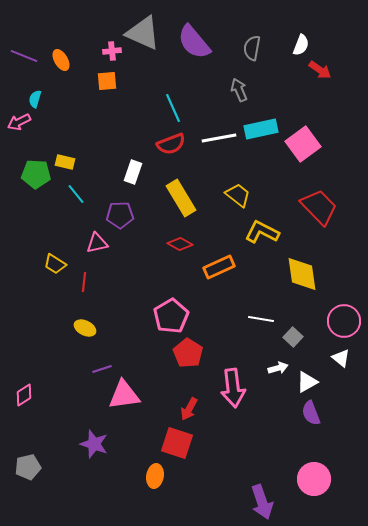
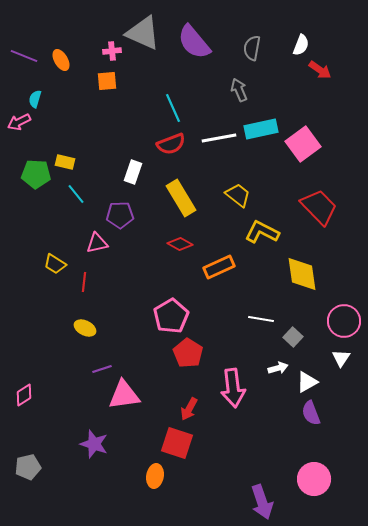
white triangle at (341, 358): rotated 24 degrees clockwise
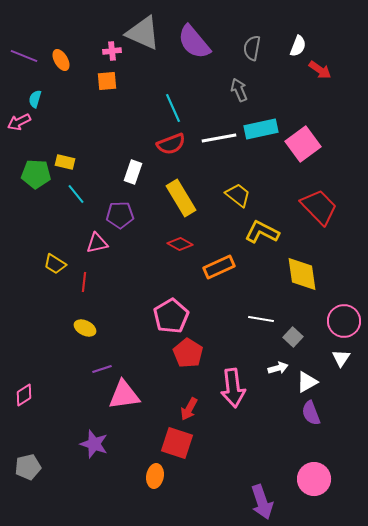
white semicircle at (301, 45): moved 3 px left, 1 px down
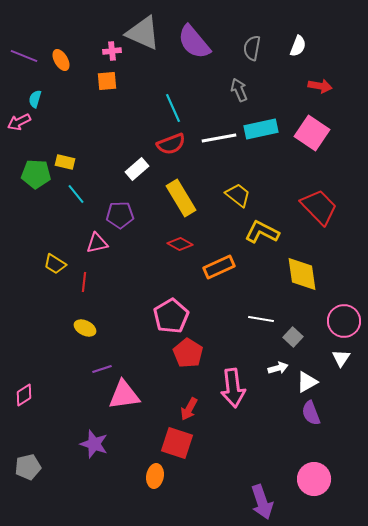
red arrow at (320, 70): moved 16 px down; rotated 25 degrees counterclockwise
pink square at (303, 144): moved 9 px right, 11 px up; rotated 20 degrees counterclockwise
white rectangle at (133, 172): moved 4 px right, 3 px up; rotated 30 degrees clockwise
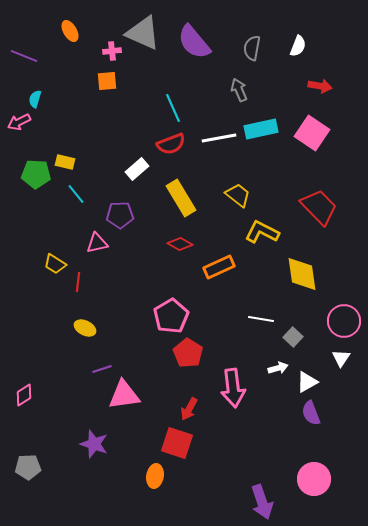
orange ellipse at (61, 60): moved 9 px right, 29 px up
red line at (84, 282): moved 6 px left
gray pentagon at (28, 467): rotated 10 degrees clockwise
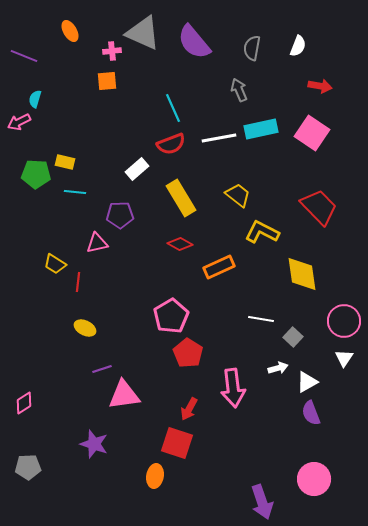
cyan line at (76, 194): moved 1 px left, 2 px up; rotated 45 degrees counterclockwise
white triangle at (341, 358): moved 3 px right
pink diamond at (24, 395): moved 8 px down
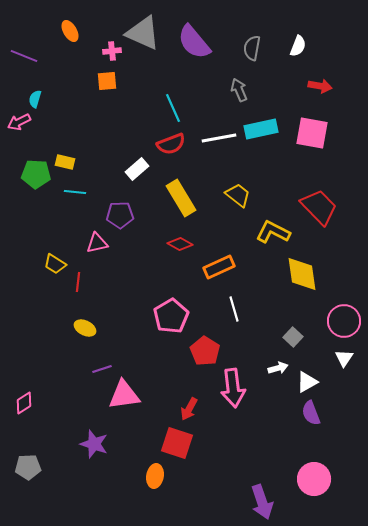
pink square at (312, 133): rotated 24 degrees counterclockwise
yellow L-shape at (262, 232): moved 11 px right
white line at (261, 319): moved 27 px left, 10 px up; rotated 65 degrees clockwise
red pentagon at (188, 353): moved 17 px right, 2 px up
